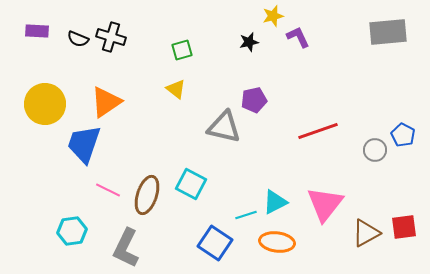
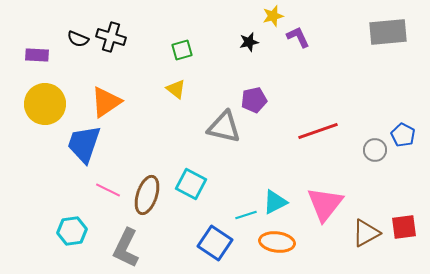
purple rectangle: moved 24 px down
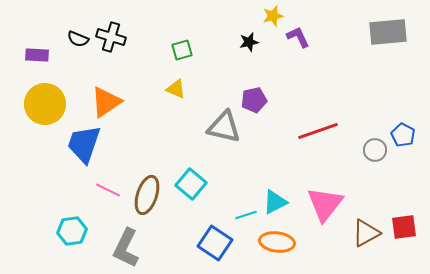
yellow triangle: rotated 15 degrees counterclockwise
cyan square: rotated 12 degrees clockwise
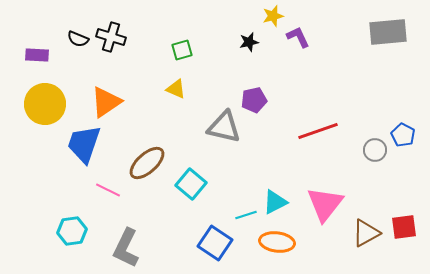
brown ellipse: moved 32 px up; rotated 30 degrees clockwise
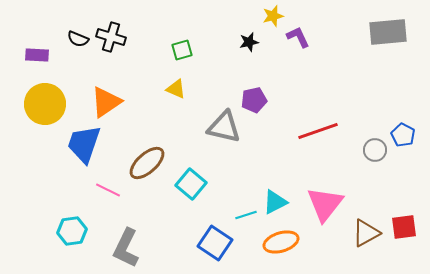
orange ellipse: moved 4 px right; rotated 24 degrees counterclockwise
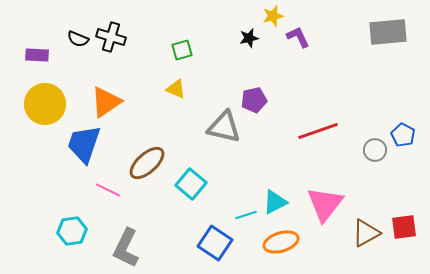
black star: moved 4 px up
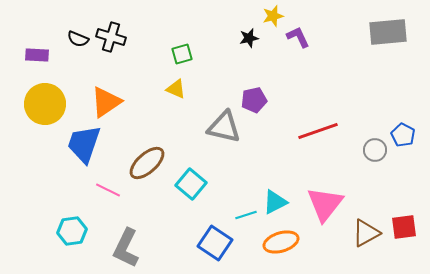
green square: moved 4 px down
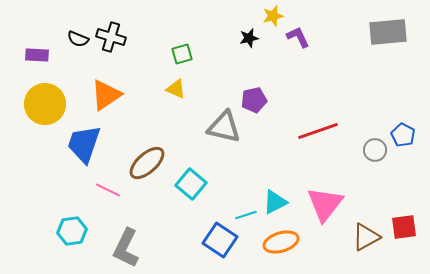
orange triangle: moved 7 px up
brown triangle: moved 4 px down
blue square: moved 5 px right, 3 px up
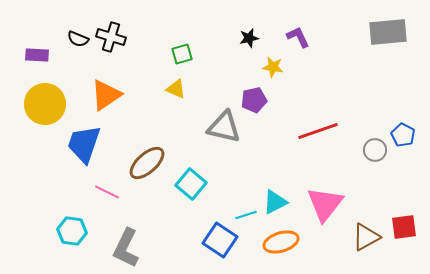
yellow star: moved 51 px down; rotated 25 degrees clockwise
pink line: moved 1 px left, 2 px down
cyan hexagon: rotated 16 degrees clockwise
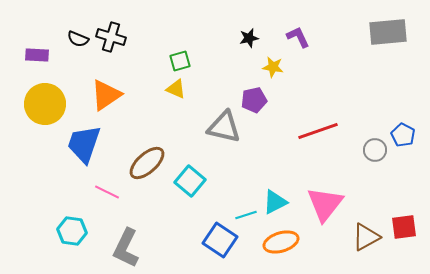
green square: moved 2 px left, 7 px down
cyan square: moved 1 px left, 3 px up
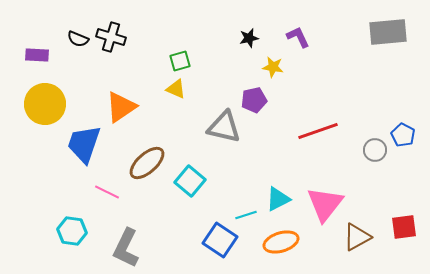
orange triangle: moved 15 px right, 12 px down
cyan triangle: moved 3 px right, 3 px up
brown triangle: moved 9 px left
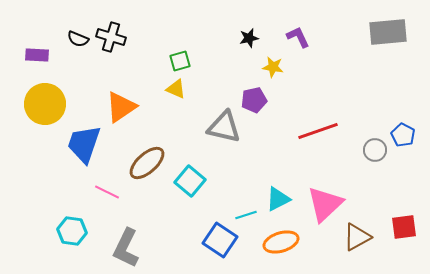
pink triangle: rotated 9 degrees clockwise
